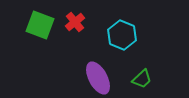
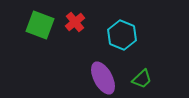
purple ellipse: moved 5 px right
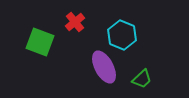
green square: moved 17 px down
purple ellipse: moved 1 px right, 11 px up
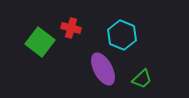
red cross: moved 4 px left, 6 px down; rotated 36 degrees counterclockwise
green square: rotated 16 degrees clockwise
purple ellipse: moved 1 px left, 2 px down
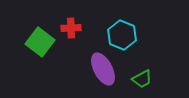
red cross: rotated 18 degrees counterclockwise
green trapezoid: rotated 15 degrees clockwise
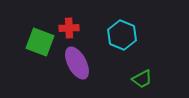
red cross: moved 2 px left
green square: rotated 16 degrees counterclockwise
purple ellipse: moved 26 px left, 6 px up
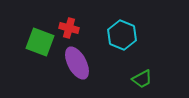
red cross: rotated 18 degrees clockwise
